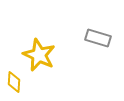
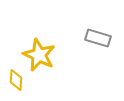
yellow diamond: moved 2 px right, 2 px up
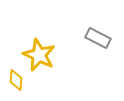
gray rectangle: rotated 10 degrees clockwise
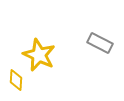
gray rectangle: moved 2 px right, 5 px down
